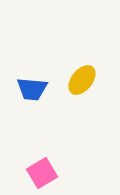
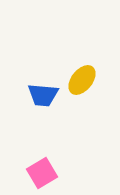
blue trapezoid: moved 11 px right, 6 px down
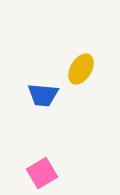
yellow ellipse: moved 1 px left, 11 px up; rotated 8 degrees counterclockwise
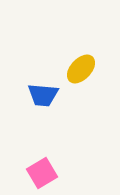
yellow ellipse: rotated 12 degrees clockwise
